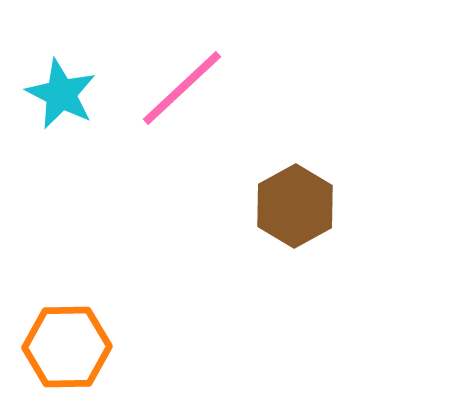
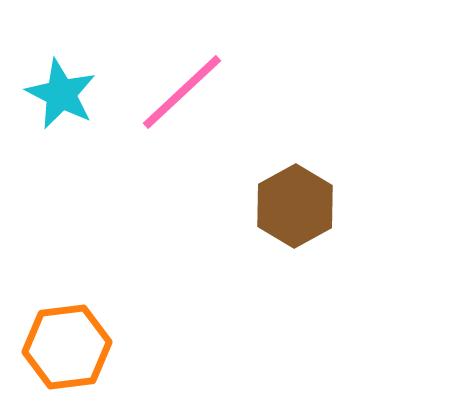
pink line: moved 4 px down
orange hexagon: rotated 6 degrees counterclockwise
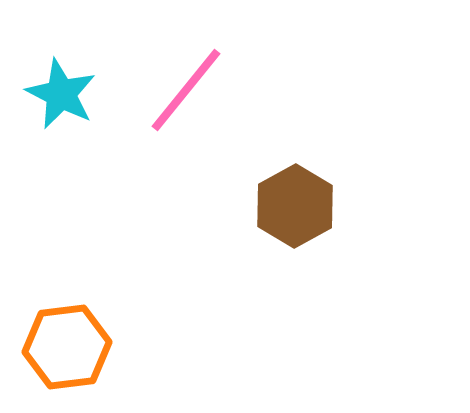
pink line: moved 4 px right, 2 px up; rotated 8 degrees counterclockwise
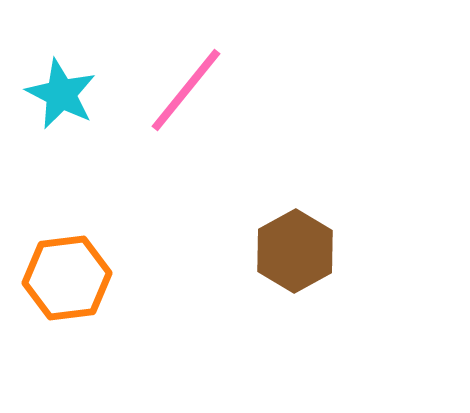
brown hexagon: moved 45 px down
orange hexagon: moved 69 px up
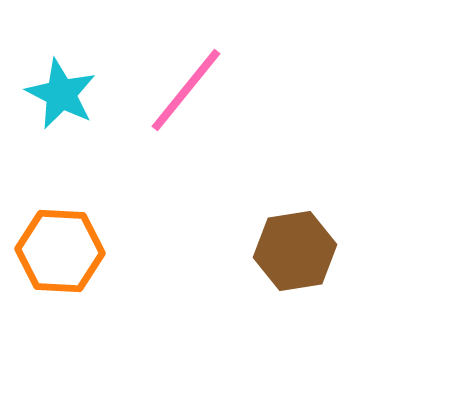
brown hexagon: rotated 20 degrees clockwise
orange hexagon: moved 7 px left, 27 px up; rotated 10 degrees clockwise
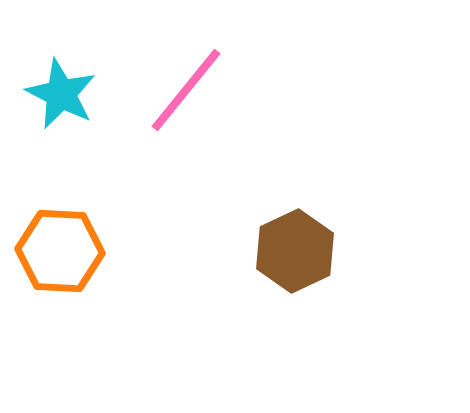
brown hexagon: rotated 16 degrees counterclockwise
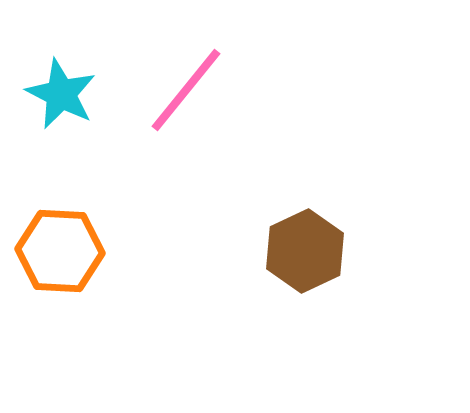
brown hexagon: moved 10 px right
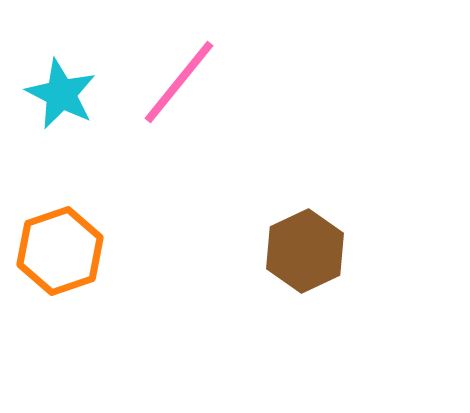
pink line: moved 7 px left, 8 px up
orange hexagon: rotated 22 degrees counterclockwise
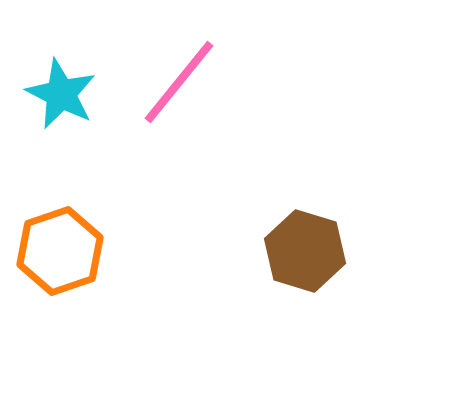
brown hexagon: rotated 18 degrees counterclockwise
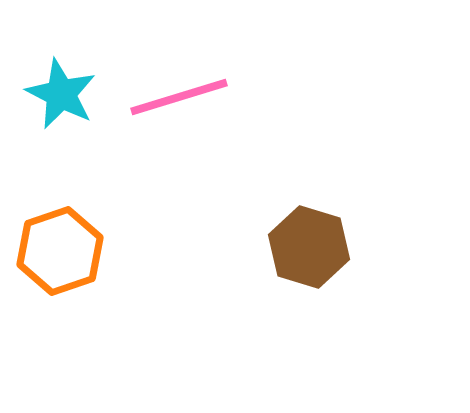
pink line: moved 15 px down; rotated 34 degrees clockwise
brown hexagon: moved 4 px right, 4 px up
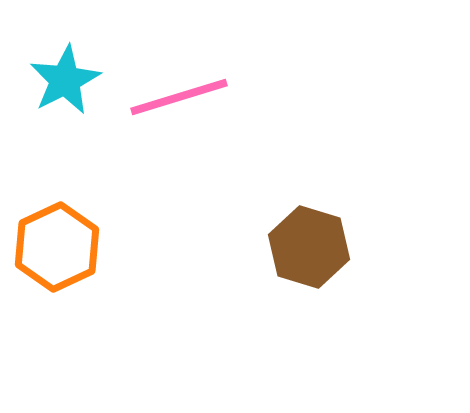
cyan star: moved 4 px right, 14 px up; rotated 18 degrees clockwise
orange hexagon: moved 3 px left, 4 px up; rotated 6 degrees counterclockwise
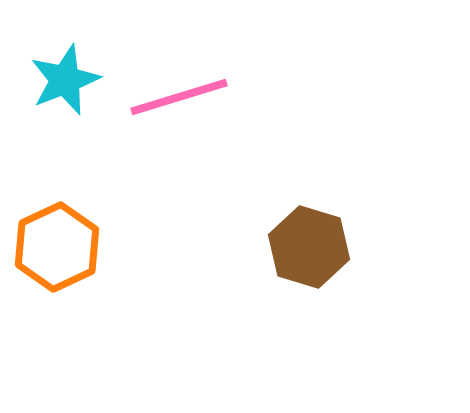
cyan star: rotated 6 degrees clockwise
